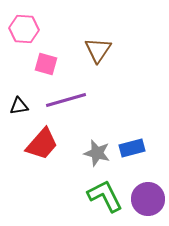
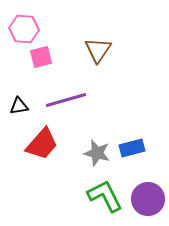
pink square: moved 5 px left, 7 px up; rotated 30 degrees counterclockwise
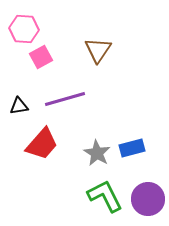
pink square: rotated 15 degrees counterclockwise
purple line: moved 1 px left, 1 px up
gray star: rotated 16 degrees clockwise
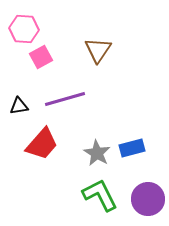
green L-shape: moved 5 px left, 1 px up
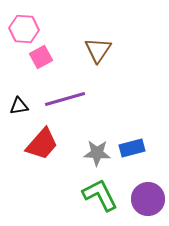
gray star: rotated 28 degrees counterclockwise
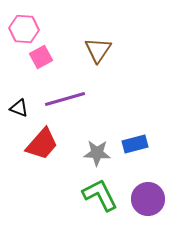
black triangle: moved 2 px down; rotated 30 degrees clockwise
blue rectangle: moved 3 px right, 4 px up
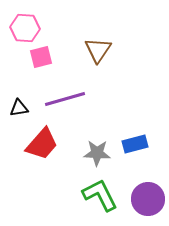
pink hexagon: moved 1 px right, 1 px up
pink square: rotated 15 degrees clockwise
black triangle: rotated 30 degrees counterclockwise
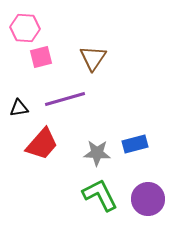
brown triangle: moved 5 px left, 8 px down
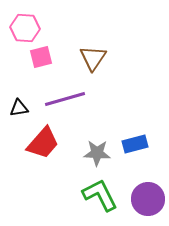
red trapezoid: moved 1 px right, 1 px up
